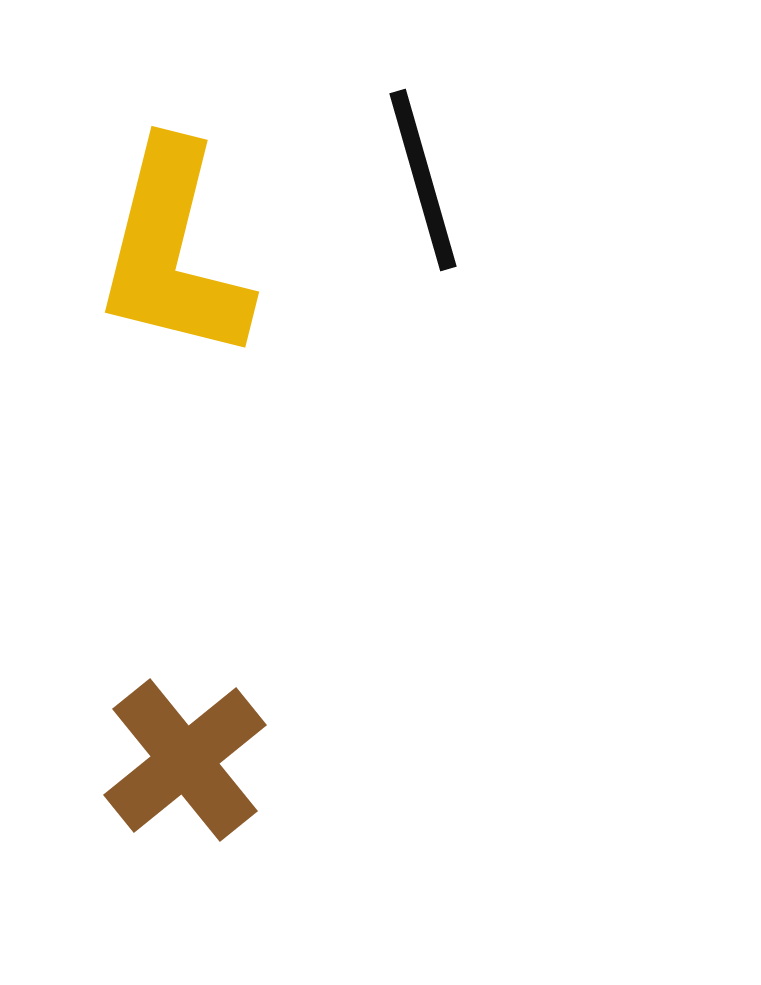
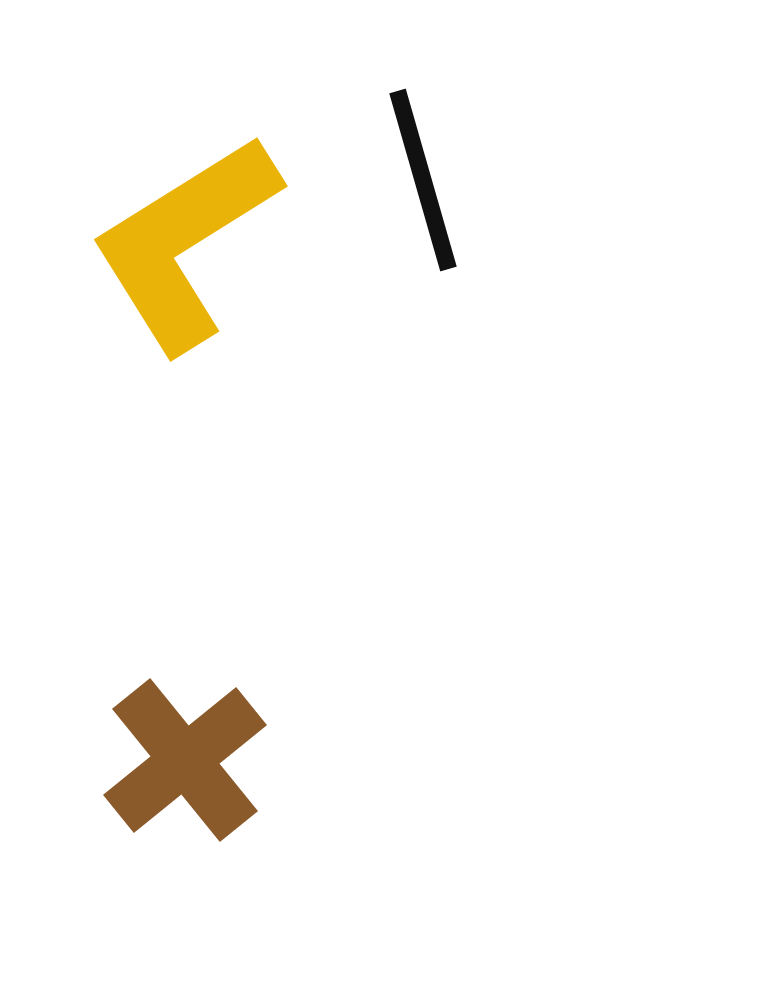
yellow L-shape: moved 12 px right, 9 px up; rotated 44 degrees clockwise
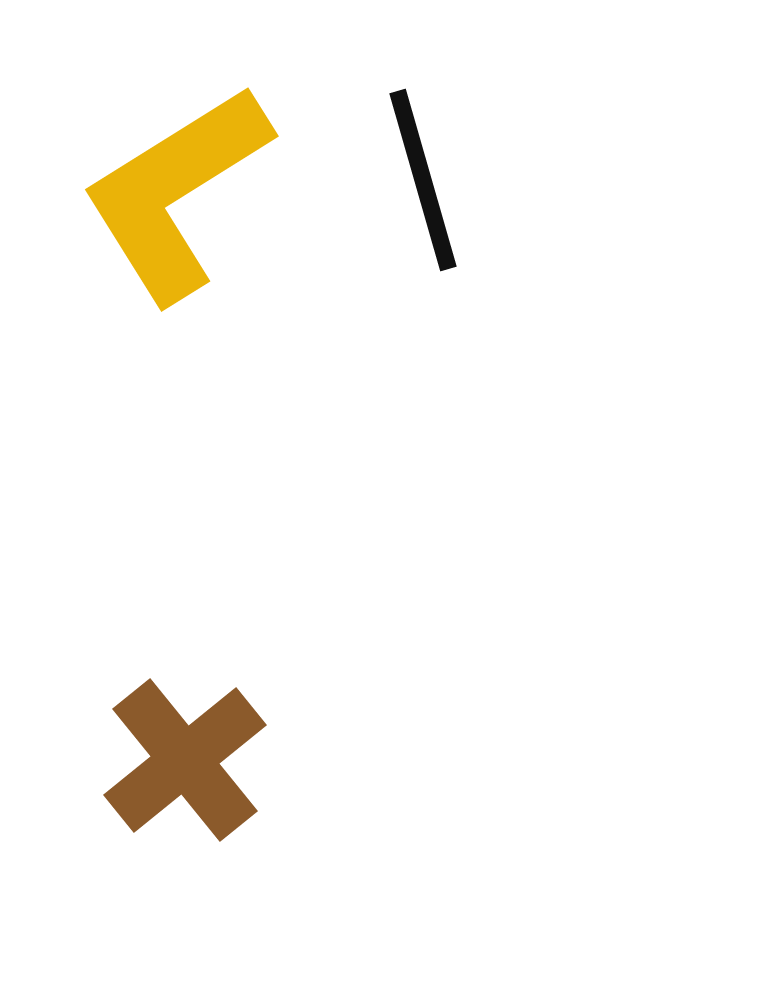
yellow L-shape: moved 9 px left, 50 px up
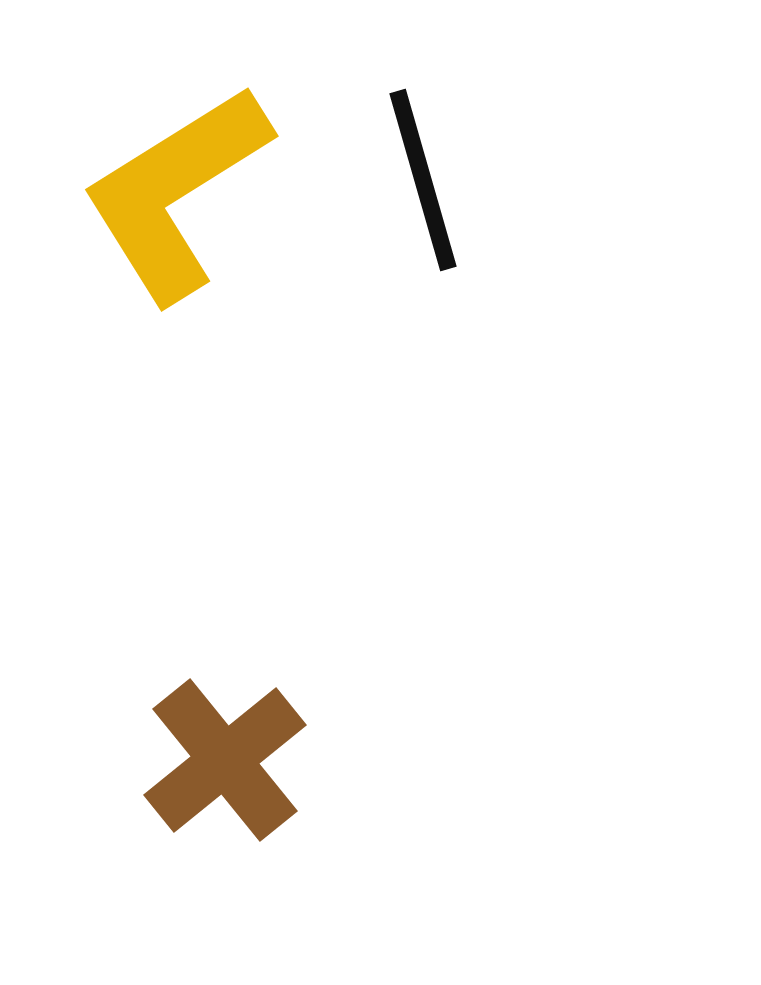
brown cross: moved 40 px right
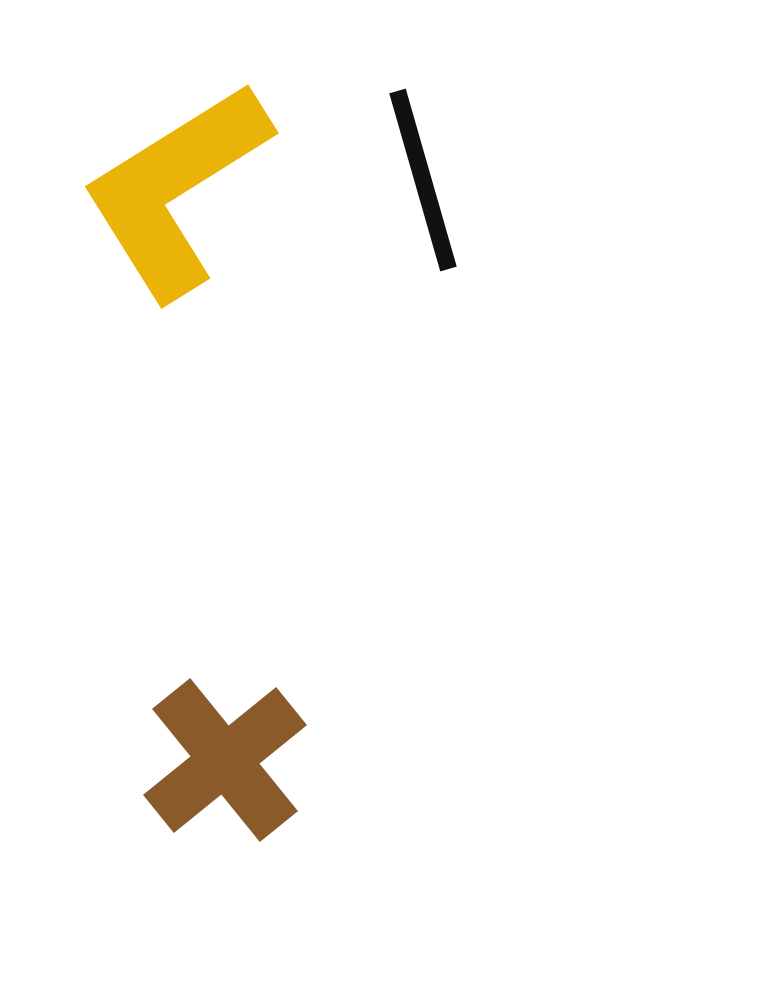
yellow L-shape: moved 3 px up
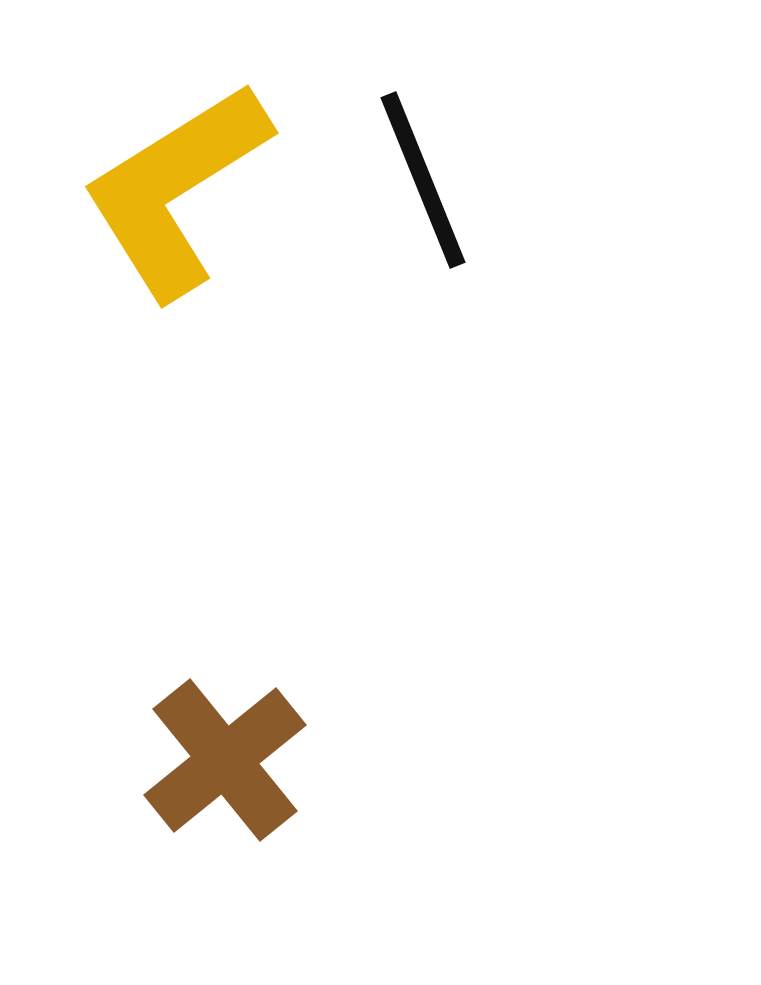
black line: rotated 6 degrees counterclockwise
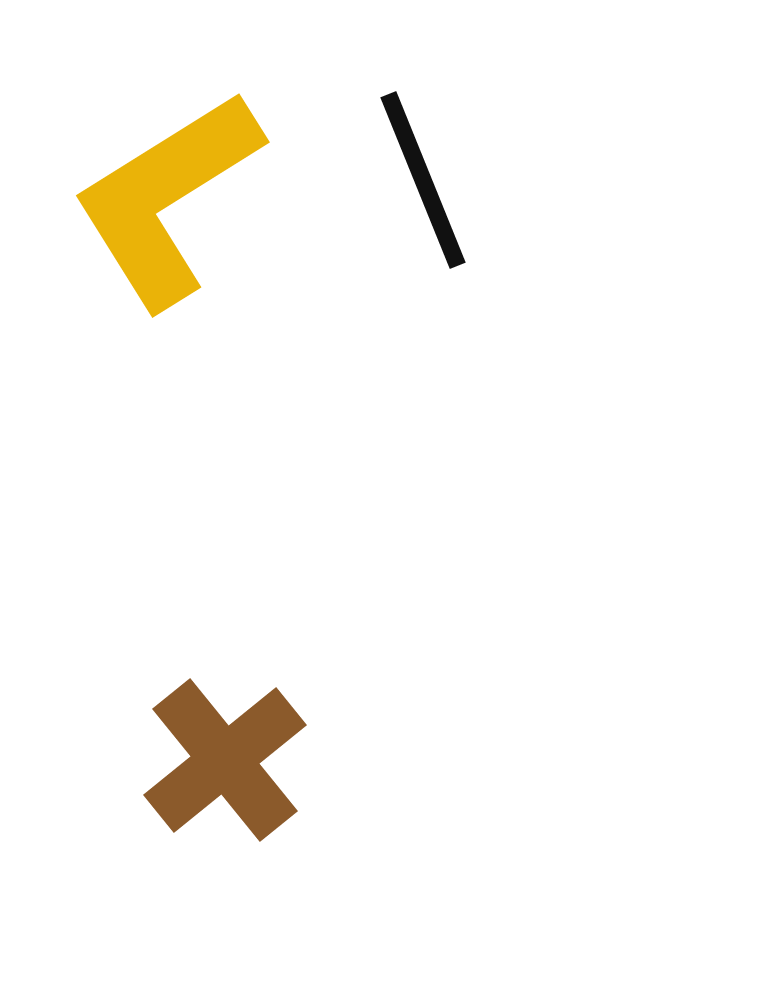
yellow L-shape: moved 9 px left, 9 px down
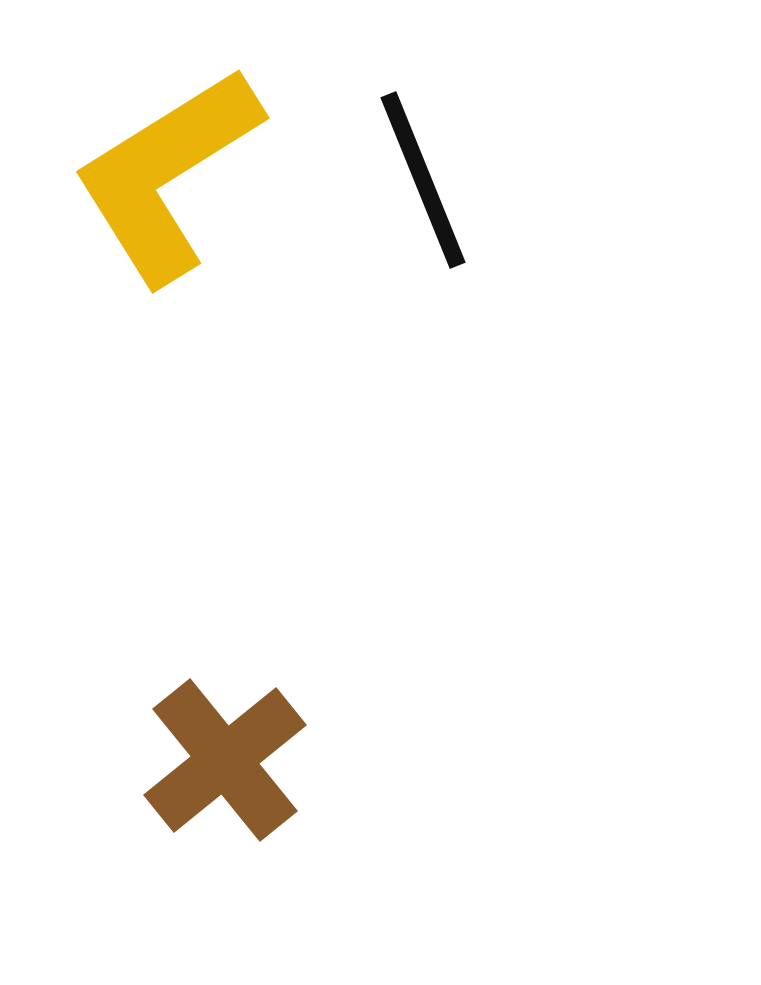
yellow L-shape: moved 24 px up
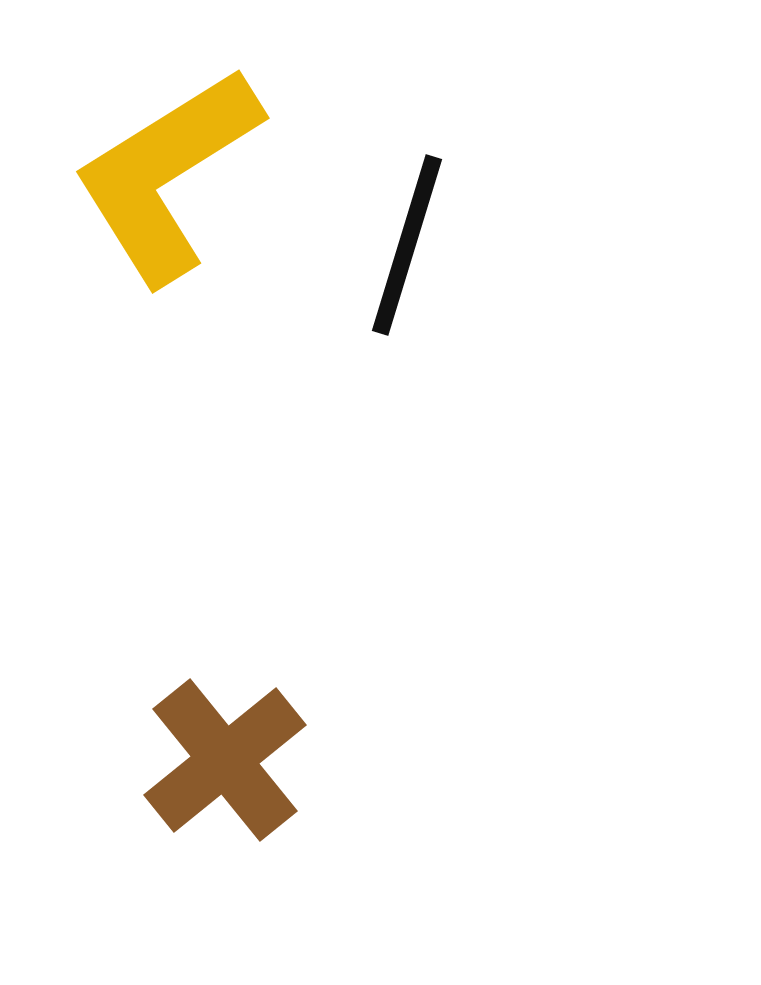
black line: moved 16 px left, 65 px down; rotated 39 degrees clockwise
